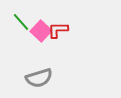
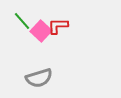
green line: moved 1 px right, 1 px up
red L-shape: moved 4 px up
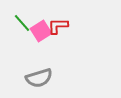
green line: moved 2 px down
pink square: rotated 15 degrees clockwise
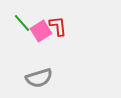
red L-shape: rotated 85 degrees clockwise
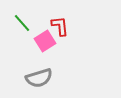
red L-shape: moved 2 px right
pink square: moved 4 px right, 10 px down
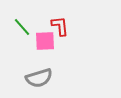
green line: moved 4 px down
pink square: rotated 30 degrees clockwise
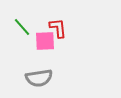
red L-shape: moved 2 px left, 2 px down
gray semicircle: rotated 8 degrees clockwise
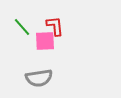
red L-shape: moved 3 px left, 2 px up
